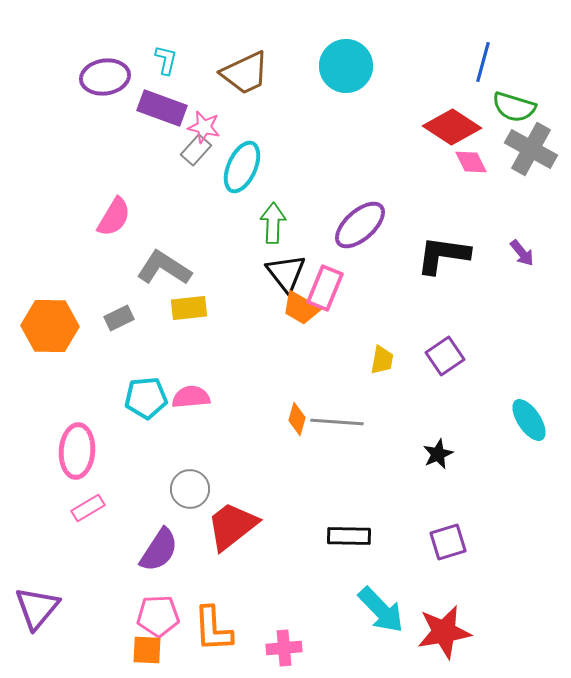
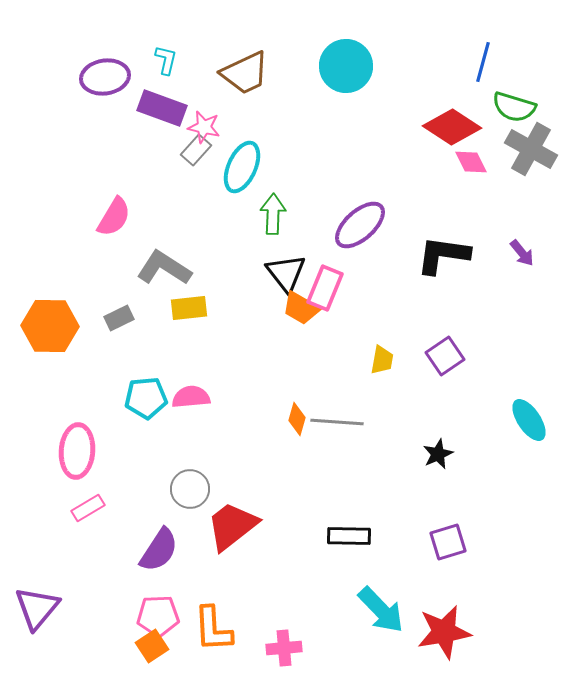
green arrow at (273, 223): moved 9 px up
orange square at (147, 650): moved 5 px right, 4 px up; rotated 36 degrees counterclockwise
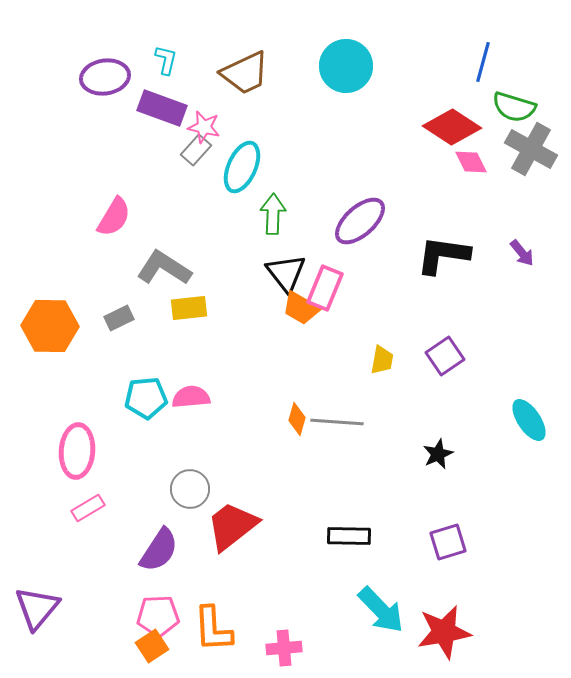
purple ellipse at (360, 225): moved 4 px up
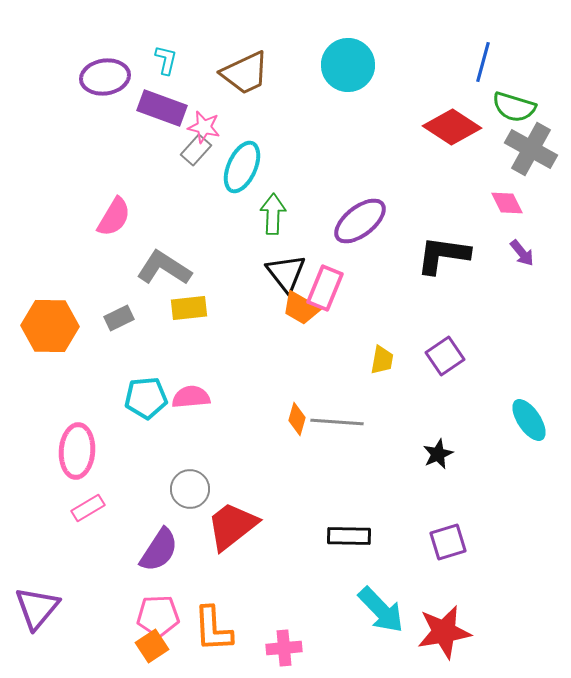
cyan circle at (346, 66): moved 2 px right, 1 px up
pink diamond at (471, 162): moved 36 px right, 41 px down
purple ellipse at (360, 221): rotated 4 degrees clockwise
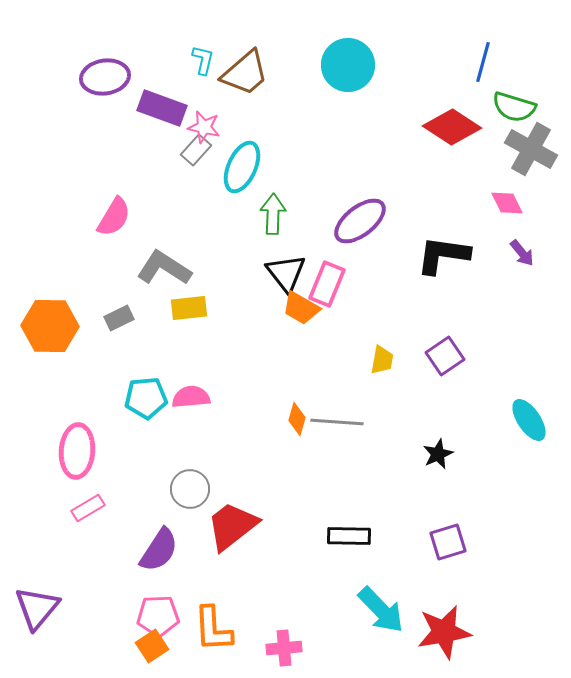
cyan L-shape at (166, 60): moved 37 px right
brown trapezoid at (245, 73): rotated 16 degrees counterclockwise
pink rectangle at (325, 288): moved 2 px right, 4 px up
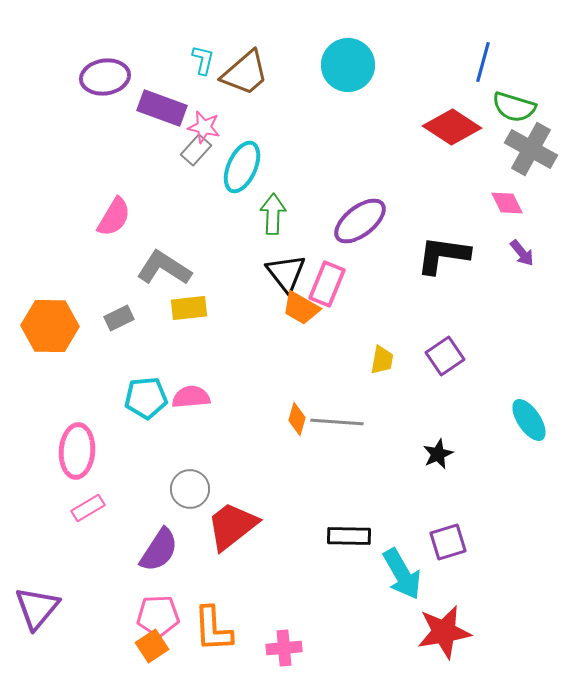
cyan arrow at (381, 610): moved 21 px right, 36 px up; rotated 14 degrees clockwise
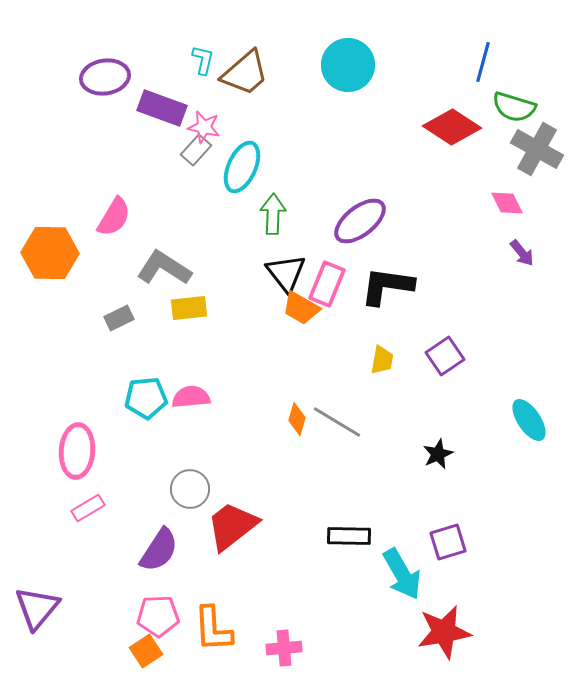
gray cross at (531, 149): moved 6 px right
black L-shape at (443, 255): moved 56 px left, 31 px down
orange hexagon at (50, 326): moved 73 px up
gray line at (337, 422): rotated 27 degrees clockwise
orange square at (152, 646): moved 6 px left, 5 px down
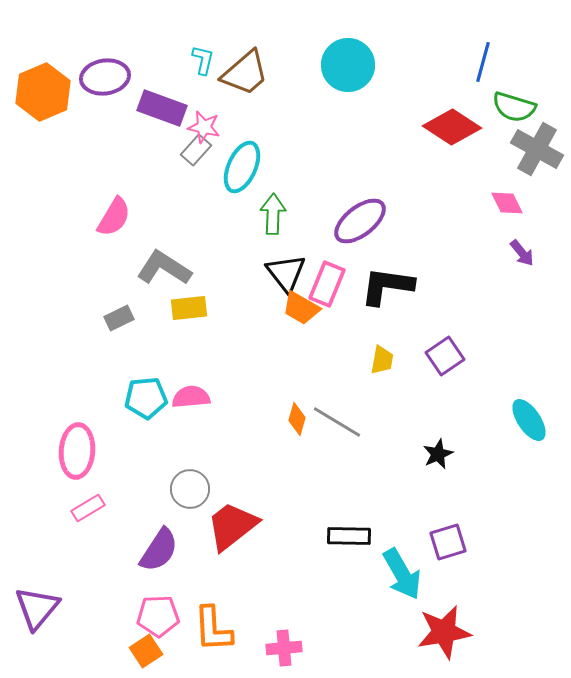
orange hexagon at (50, 253): moved 7 px left, 161 px up; rotated 24 degrees counterclockwise
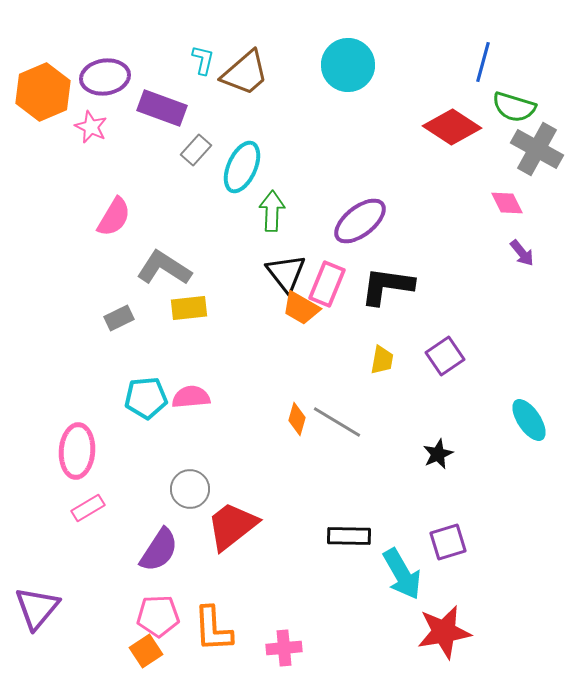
pink star at (204, 127): moved 113 px left; rotated 12 degrees clockwise
green arrow at (273, 214): moved 1 px left, 3 px up
